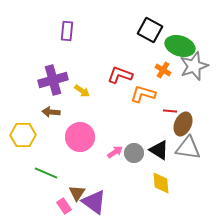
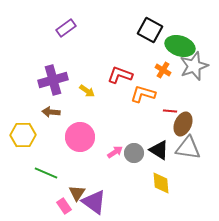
purple rectangle: moved 1 px left, 3 px up; rotated 48 degrees clockwise
yellow arrow: moved 5 px right
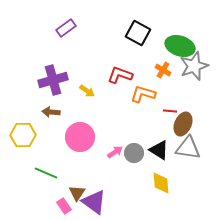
black square: moved 12 px left, 3 px down
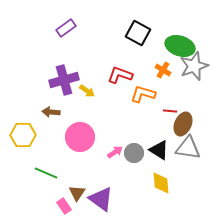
purple cross: moved 11 px right
purple triangle: moved 7 px right, 3 px up
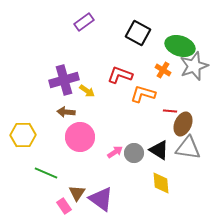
purple rectangle: moved 18 px right, 6 px up
brown arrow: moved 15 px right
